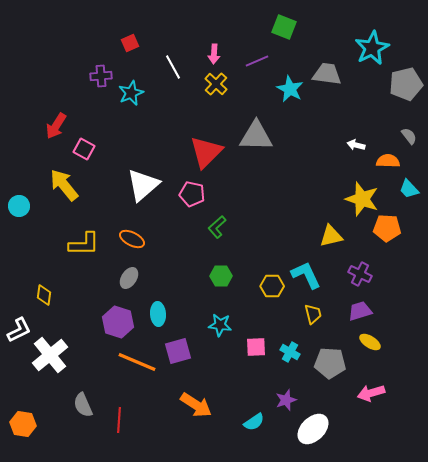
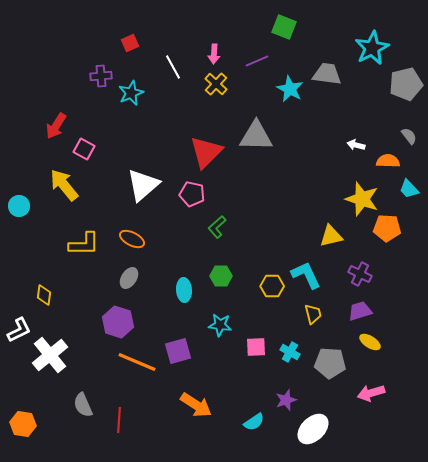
cyan ellipse at (158, 314): moved 26 px right, 24 px up
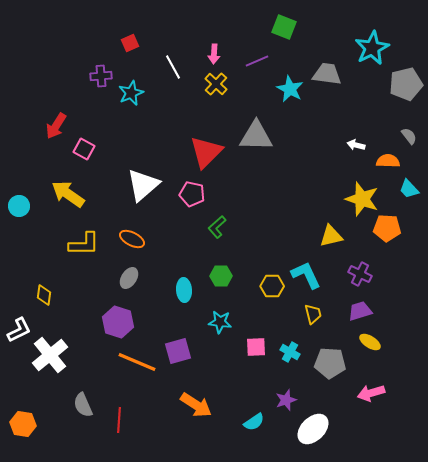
yellow arrow at (64, 185): moved 4 px right, 9 px down; rotated 16 degrees counterclockwise
cyan star at (220, 325): moved 3 px up
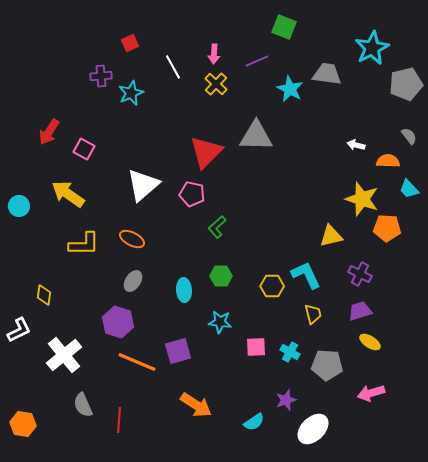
red arrow at (56, 126): moved 7 px left, 6 px down
gray ellipse at (129, 278): moved 4 px right, 3 px down
white cross at (50, 355): moved 14 px right
gray pentagon at (330, 363): moved 3 px left, 2 px down
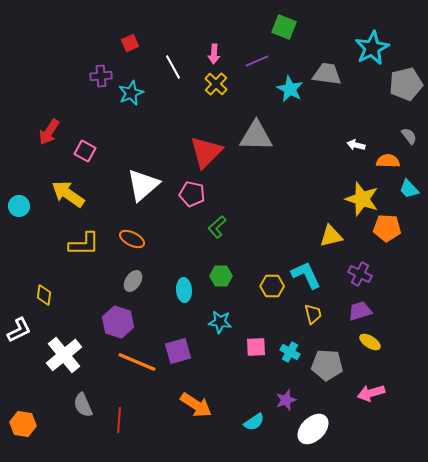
pink square at (84, 149): moved 1 px right, 2 px down
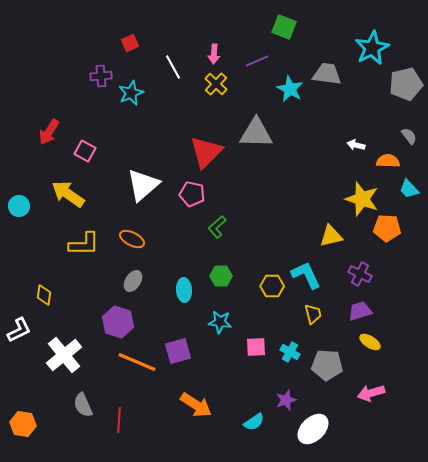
gray triangle at (256, 136): moved 3 px up
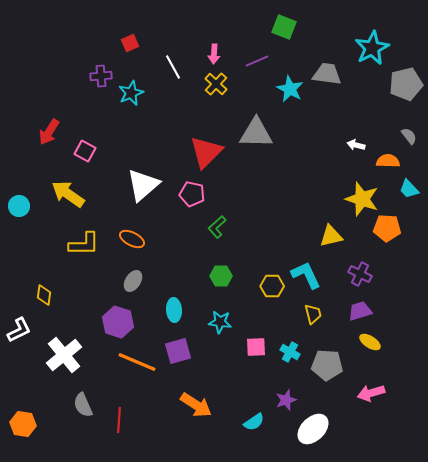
cyan ellipse at (184, 290): moved 10 px left, 20 px down
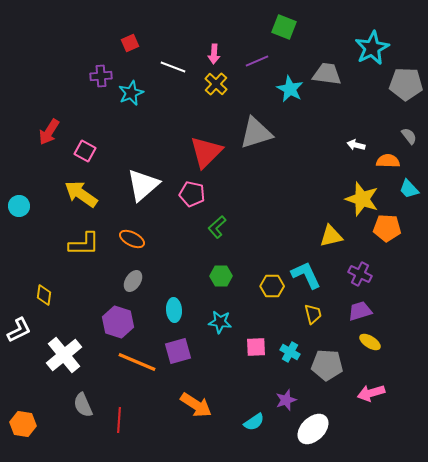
white line at (173, 67): rotated 40 degrees counterclockwise
gray pentagon at (406, 84): rotated 16 degrees clockwise
gray triangle at (256, 133): rotated 18 degrees counterclockwise
yellow arrow at (68, 194): moved 13 px right
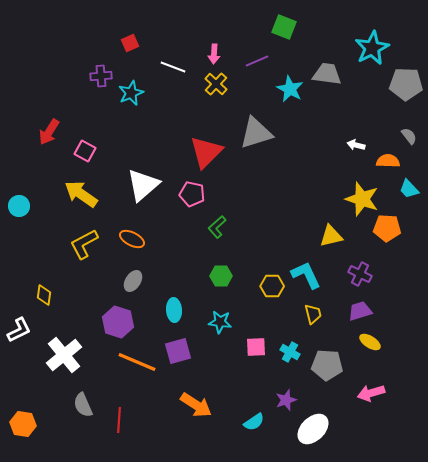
yellow L-shape at (84, 244): rotated 152 degrees clockwise
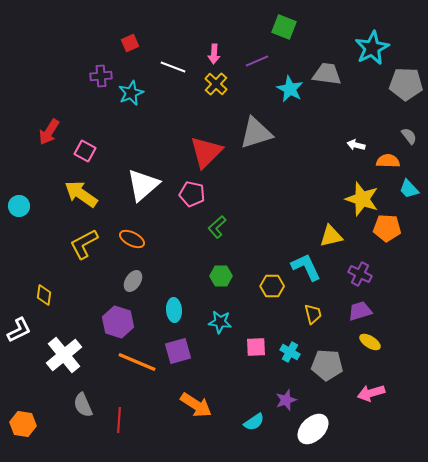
cyan L-shape at (306, 275): moved 8 px up
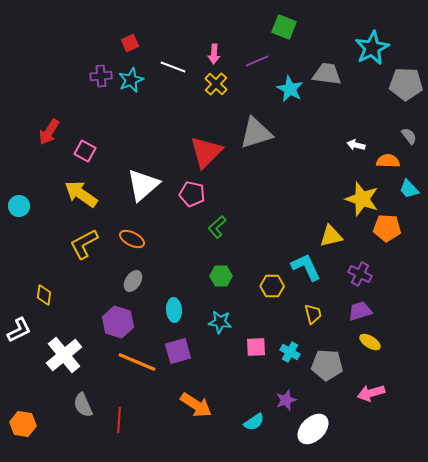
cyan star at (131, 93): moved 13 px up
